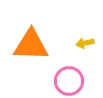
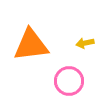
orange triangle: rotated 9 degrees counterclockwise
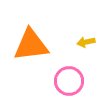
yellow arrow: moved 1 px right, 1 px up
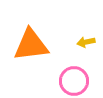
pink circle: moved 5 px right
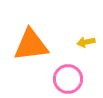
pink circle: moved 6 px left, 2 px up
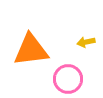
orange triangle: moved 5 px down
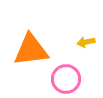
pink circle: moved 2 px left
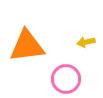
orange triangle: moved 4 px left, 4 px up
